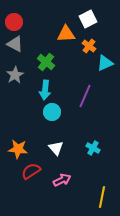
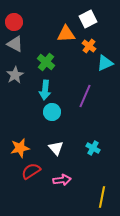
orange star: moved 2 px right, 1 px up; rotated 18 degrees counterclockwise
pink arrow: rotated 18 degrees clockwise
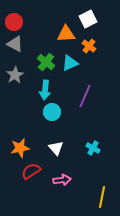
cyan triangle: moved 35 px left
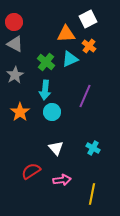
cyan triangle: moved 4 px up
orange star: moved 36 px up; rotated 24 degrees counterclockwise
yellow line: moved 10 px left, 3 px up
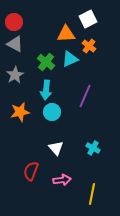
cyan arrow: moved 1 px right
orange star: rotated 24 degrees clockwise
red semicircle: rotated 36 degrees counterclockwise
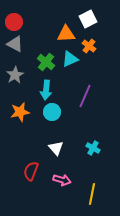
pink arrow: rotated 24 degrees clockwise
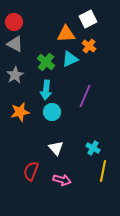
yellow line: moved 11 px right, 23 px up
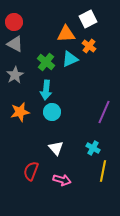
purple line: moved 19 px right, 16 px down
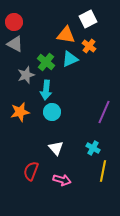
orange triangle: moved 1 px down; rotated 12 degrees clockwise
gray star: moved 11 px right; rotated 12 degrees clockwise
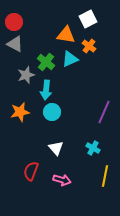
yellow line: moved 2 px right, 5 px down
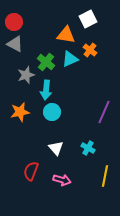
orange cross: moved 1 px right, 4 px down
cyan cross: moved 5 px left
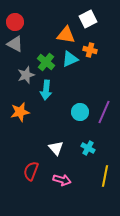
red circle: moved 1 px right
orange cross: rotated 24 degrees counterclockwise
cyan circle: moved 28 px right
